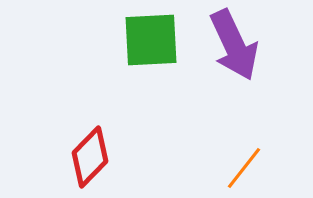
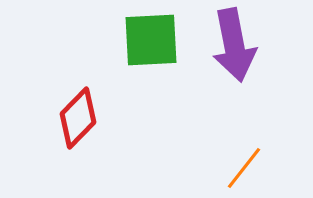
purple arrow: rotated 14 degrees clockwise
red diamond: moved 12 px left, 39 px up
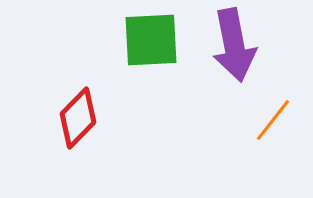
orange line: moved 29 px right, 48 px up
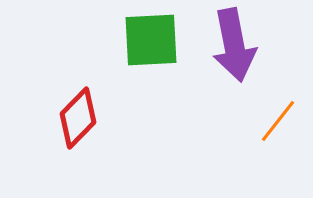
orange line: moved 5 px right, 1 px down
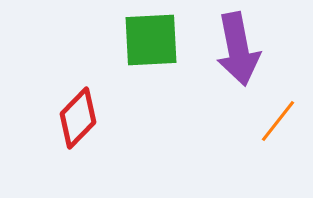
purple arrow: moved 4 px right, 4 px down
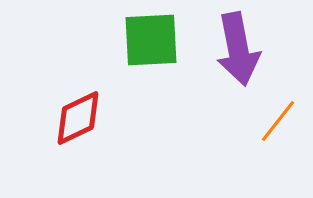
red diamond: rotated 20 degrees clockwise
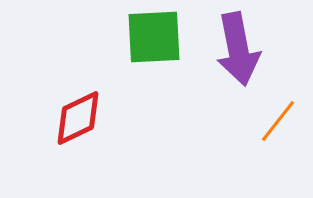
green square: moved 3 px right, 3 px up
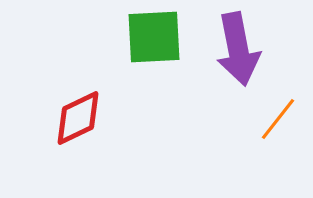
orange line: moved 2 px up
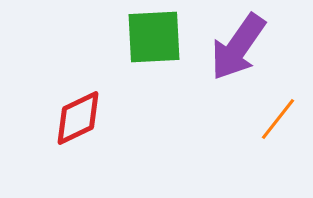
purple arrow: moved 2 px up; rotated 46 degrees clockwise
